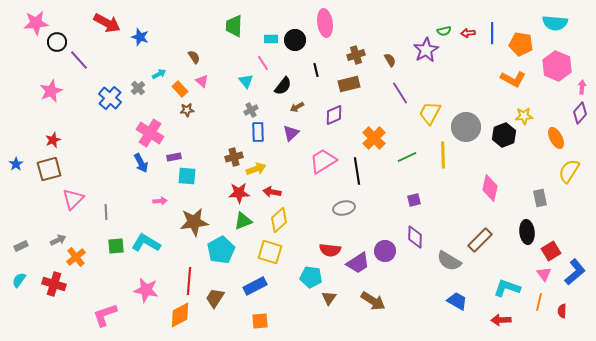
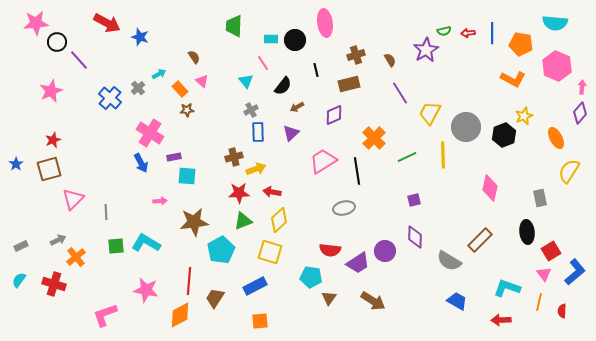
yellow star at (524, 116): rotated 18 degrees counterclockwise
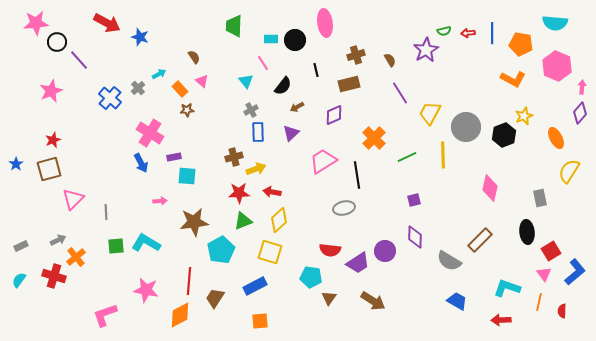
black line at (357, 171): moved 4 px down
red cross at (54, 284): moved 8 px up
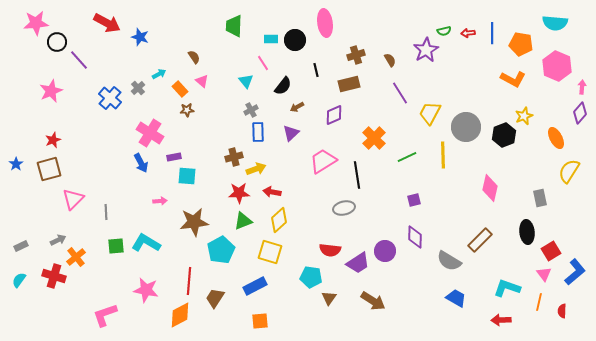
blue trapezoid at (457, 301): moved 1 px left, 3 px up
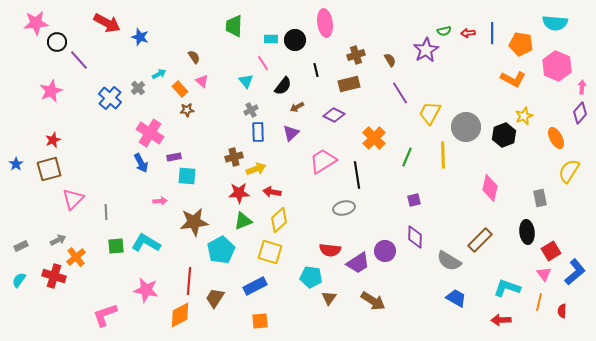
purple diamond at (334, 115): rotated 50 degrees clockwise
green line at (407, 157): rotated 42 degrees counterclockwise
